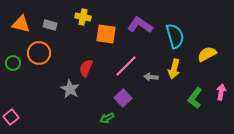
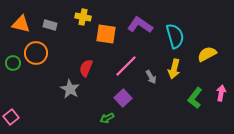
orange circle: moved 3 px left
gray arrow: rotated 128 degrees counterclockwise
pink arrow: moved 1 px down
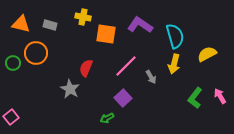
yellow arrow: moved 5 px up
pink arrow: moved 1 px left, 3 px down; rotated 42 degrees counterclockwise
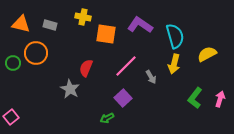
pink arrow: moved 3 px down; rotated 49 degrees clockwise
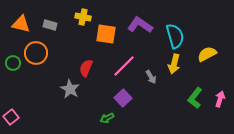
pink line: moved 2 px left
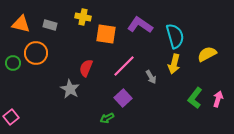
pink arrow: moved 2 px left
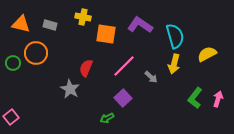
gray arrow: rotated 16 degrees counterclockwise
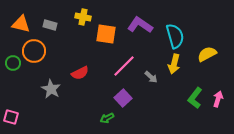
orange circle: moved 2 px left, 2 px up
red semicircle: moved 6 px left, 5 px down; rotated 138 degrees counterclockwise
gray star: moved 19 px left
pink square: rotated 35 degrees counterclockwise
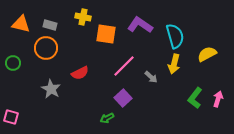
orange circle: moved 12 px right, 3 px up
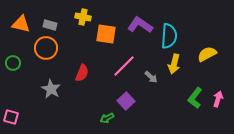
cyan semicircle: moved 6 px left; rotated 20 degrees clockwise
red semicircle: moved 2 px right; rotated 42 degrees counterclockwise
purple square: moved 3 px right, 3 px down
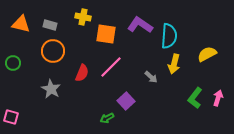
orange circle: moved 7 px right, 3 px down
pink line: moved 13 px left, 1 px down
pink arrow: moved 1 px up
